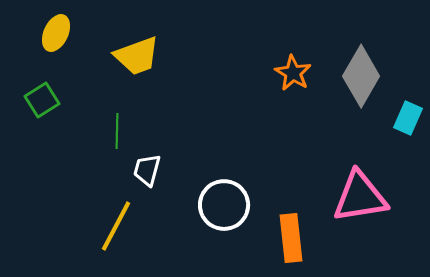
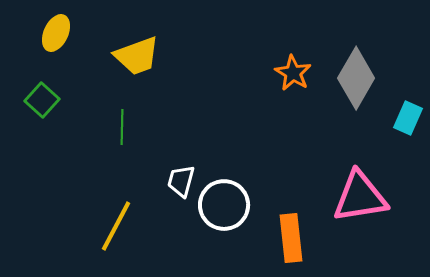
gray diamond: moved 5 px left, 2 px down
green square: rotated 16 degrees counterclockwise
green line: moved 5 px right, 4 px up
white trapezoid: moved 34 px right, 11 px down
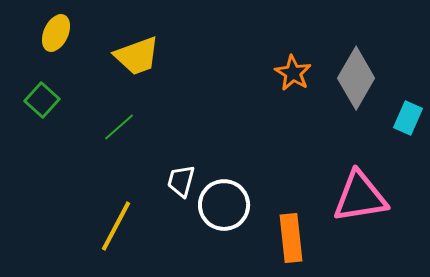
green line: moved 3 px left; rotated 48 degrees clockwise
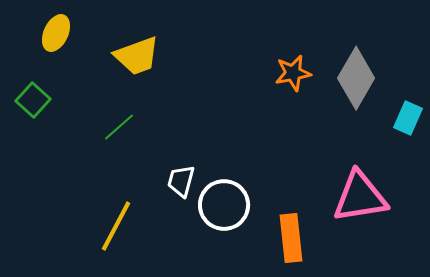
orange star: rotated 30 degrees clockwise
green square: moved 9 px left
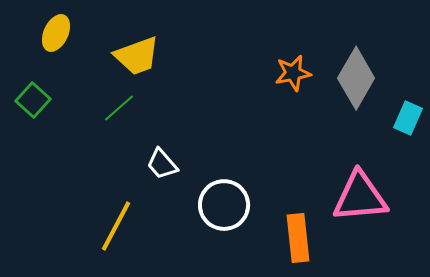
green line: moved 19 px up
white trapezoid: moved 19 px left, 17 px up; rotated 56 degrees counterclockwise
pink triangle: rotated 4 degrees clockwise
orange rectangle: moved 7 px right
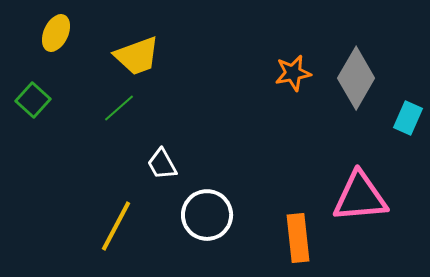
white trapezoid: rotated 12 degrees clockwise
white circle: moved 17 px left, 10 px down
